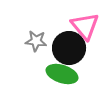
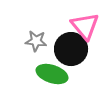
black circle: moved 2 px right, 1 px down
green ellipse: moved 10 px left
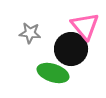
gray star: moved 6 px left, 8 px up
green ellipse: moved 1 px right, 1 px up
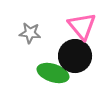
pink triangle: moved 3 px left
black circle: moved 4 px right, 7 px down
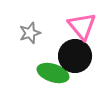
gray star: rotated 25 degrees counterclockwise
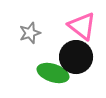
pink triangle: rotated 12 degrees counterclockwise
black circle: moved 1 px right, 1 px down
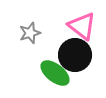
black circle: moved 1 px left, 2 px up
green ellipse: moved 2 px right; rotated 20 degrees clockwise
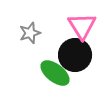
pink triangle: rotated 20 degrees clockwise
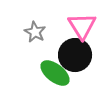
gray star: moved 5 px right, 1 px up; rotated 25 degrees counterclockwise
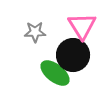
gray star: rotated 30 degrees counterclockwise
black circle: moved 2 px left
